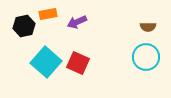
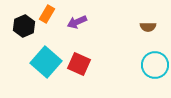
orange rectangle: moved 1 px left; rotated 48 degrees counterclockwise
black hexagon: rotated 10 degrees counterclockwise
cyan circle: moved 9 px right, 8 px down
red square: moved 1 px right, 1 px down
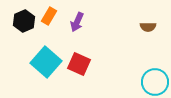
orange rectangle: moved 2 px right, 2 px down
purple arrow: rotated 42 degrees counterclockwise
black hexagon: moved 5 px up
cyan circle: moved 17 px down
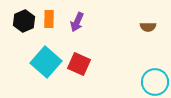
orange rectangle: moved 3 px down; rotated 30 degrees counterclockwise
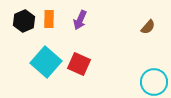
purple arrow: moved 3 px right, 2 px up
brown semicircle: rotated 49 degrees counterclockwise
cyan circle: moved 1 px left
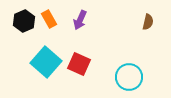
orange rectangle: rotated 30 degrees counterclockwise
brown semicircle: moved 5 px up; rotated 28 degrees counterclockwise
cyan circle: moved 25 px left, 5 px up
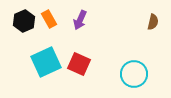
brown semicircle: moved 5 px right
cyan square: rotated 24 degrees clockwise
cyan circle: moved 5 px right, 3 px up
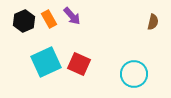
purple arrow: moved 8 px left, 4 px up; rotated 66 degrees counterclockwise
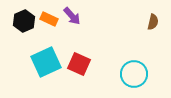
orange rectangle: rotated 36 degrees counterclockwise
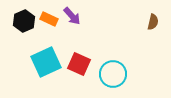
cyan circle: moved 21 px left
